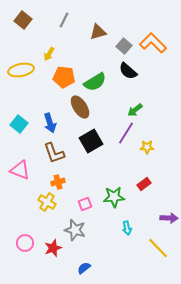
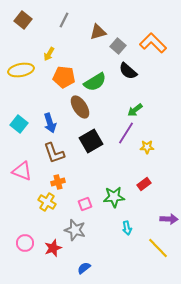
gray square: moved 6 px left
pink triangle: moved 2 px right, 1 px down
purple arrow: moved 1 px down
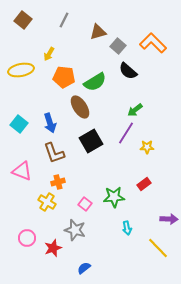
pink square: rotated 32 degrees counterclockwise
pink circle: moved 2 px right, 5 px up
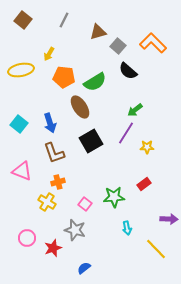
yellow line: moved 2 px left, 1 px down
